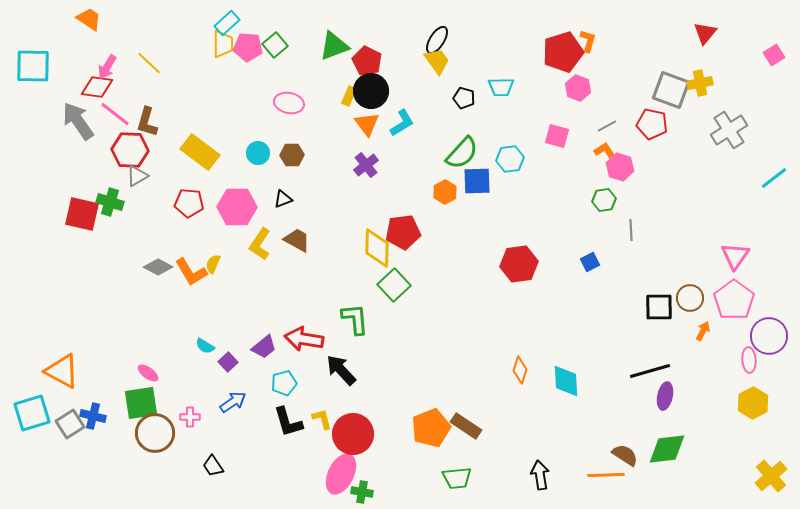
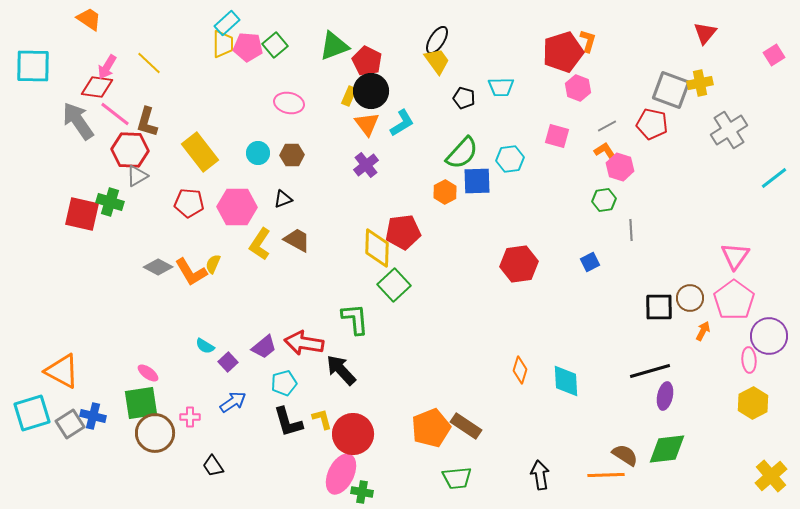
yellow rectangle at (200, 152): rotated 15 degrees clockwise
red arrow at (304, 339): moved 4 px down
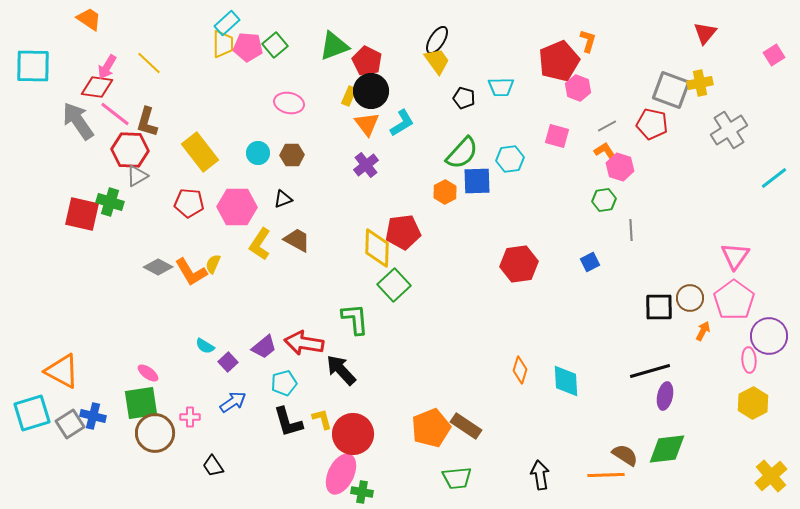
red pentagon at (563, 52): moved 4 px left, 9 px down; rotated 6 degrees counterclockwise
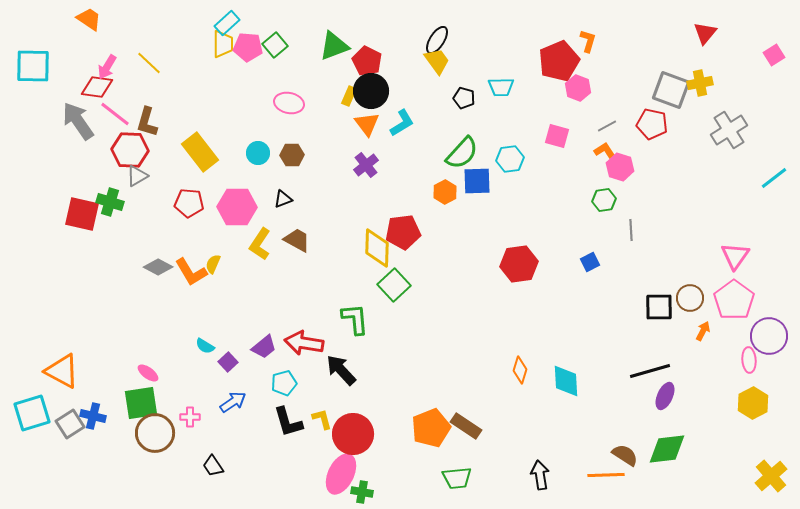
purple ellipse at (665, 396): rotated 12 degrees clockwise
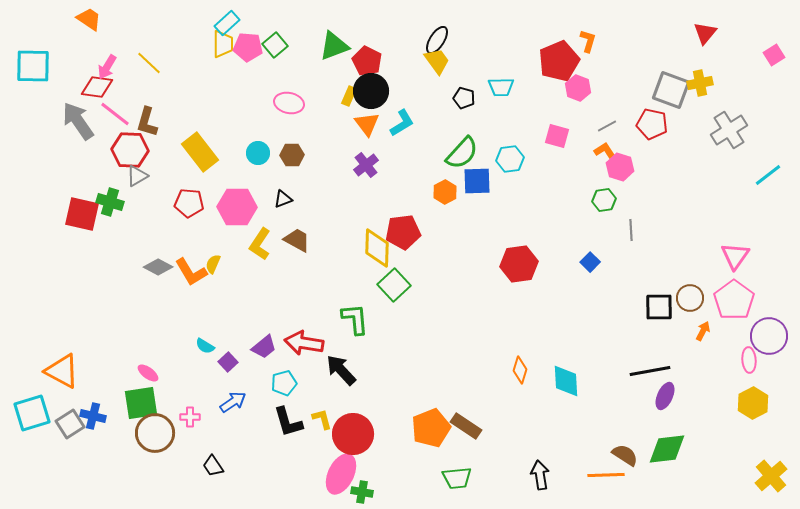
cyan line at (774, 178): moved 6 px left, 3 px up
blue square at (590, 262): rotated 18 degrees counterclockwise
black line at (650, 371): rotated 6 degrees clockwise
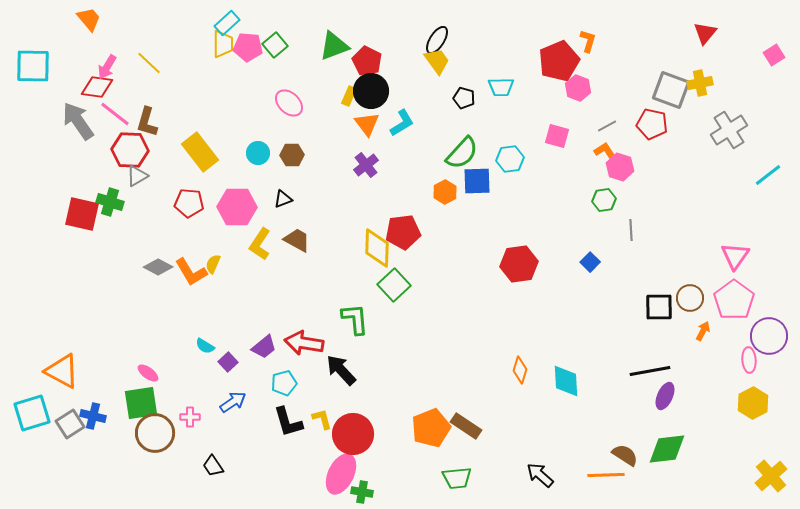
orange trapezoid at (89, 19): rotated 16 degrees clockwise
pink ellipse at (289, 103): rotated 32 degrees clockwise
black arrow at (540, 475): rotated 40 degrees counterclockwise
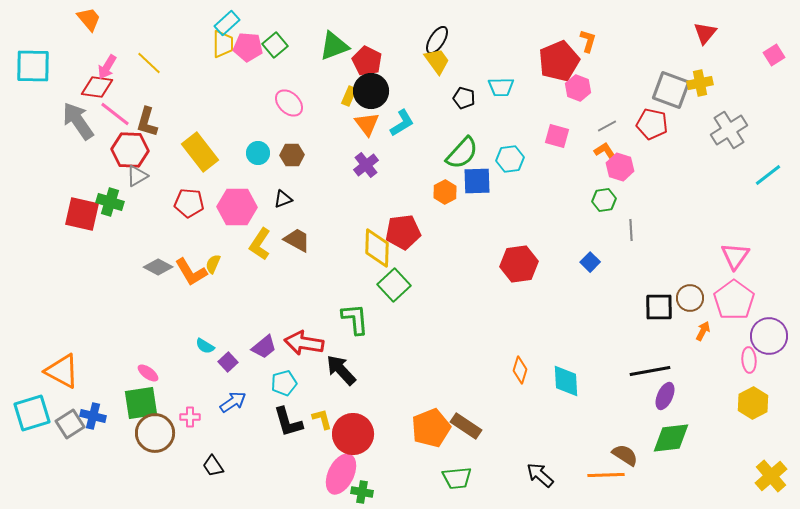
green diamond at (667, 449): moved 4 px right, 11 px up
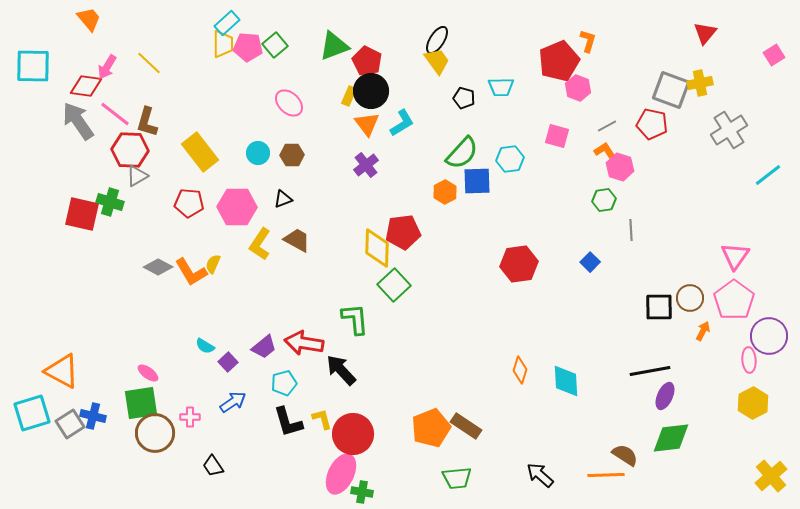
red diamond at (97, 87): moved 11 px left, 1 px up
